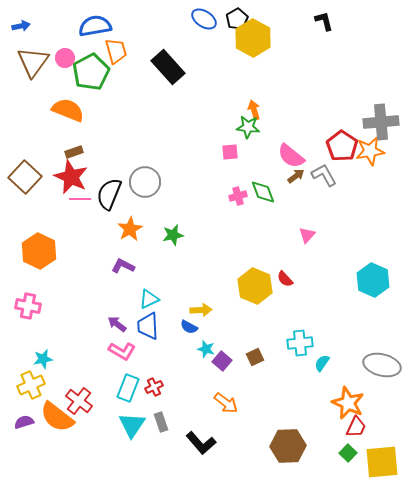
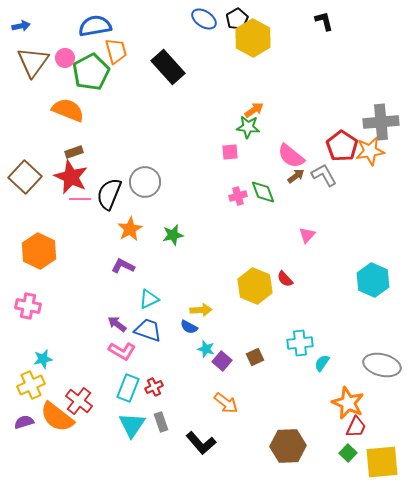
orange arrow at (254, 110): rotated 72 degrees clockwise
blue trapezoid at (148, 326): moved 4 px down; rotated 112 degrees clockwise
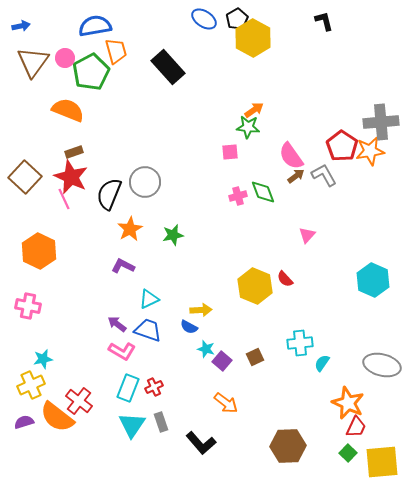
pink semicircle at (291, 156): rotated 16 degrees clockwise
pink line at (80, 199): moved 16 px left; rotated 65 degrees clockwise
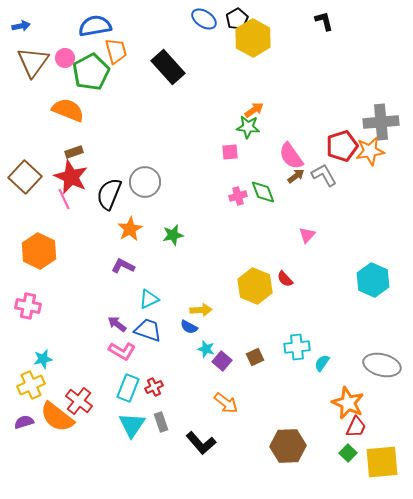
red pentagon at (342, 146): rotated 20 degrees clockwise
cyan cross at (300, 343): moved 3 px left, 4 px down
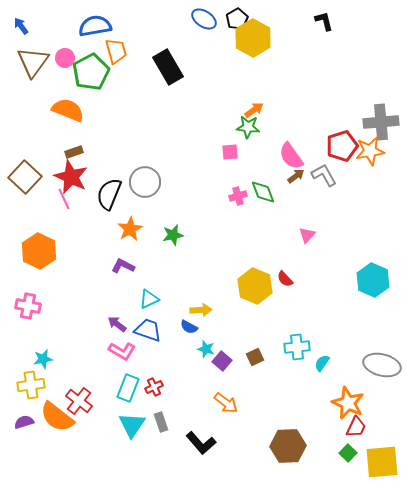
blue arrow at (21, 26): rotated 114 degrees counterclockwise
black rectangle at (168, 67): rotated 12 degrees clockwise
yellow cross at (31, 385): rotated 16 degrees clockwise
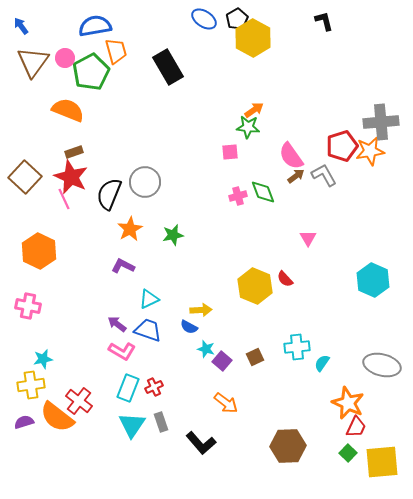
pink triangle at (307, 235): moved 1 px right, 3 px down; rotated 12 degrees counterclockwise
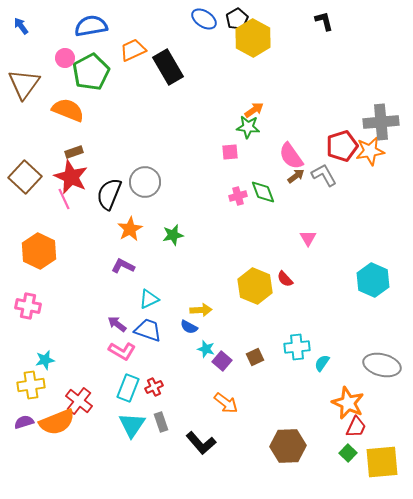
blue semicircle at (95, 26): moved 4 px left
orange trapezoid at (116, 51): moved 17 px right, 1 px up; rotated 100 degrees counterclockwise
brown triangle at (33, 62): moved 9 px left, 22 px down
cyan star at (43, 359): moved 2 px right, 1 px down
orange semicircle at (57, 417): moved 5 px down; rotated 60 degrees counterclockwise
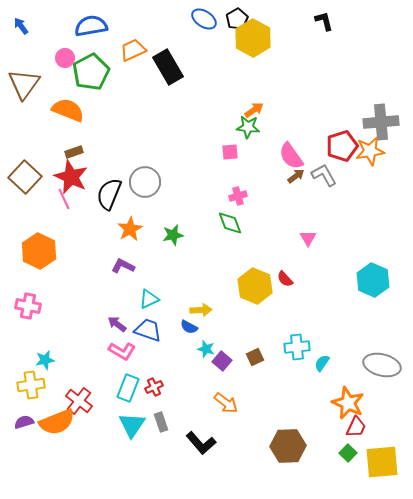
green diamond at (263, 192): moved 33 px left, 31 px down
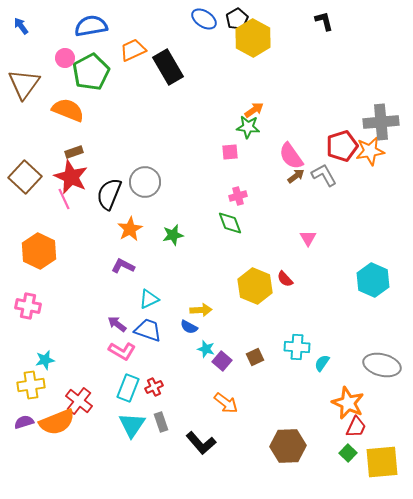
cyan cross at (297, 347): rotated 10 degrees clockwise
